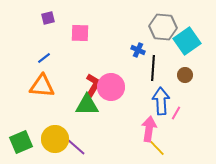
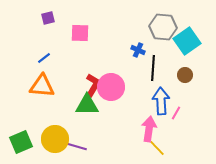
purple line: rotated 25 degrees counterclockwise
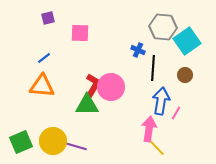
blue arrow: rotated 12 degrees clockwise
yellow circle: moved 2 px left, 2 px down
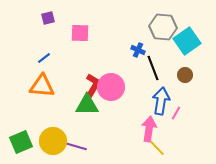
black line: rotated 25 degrees counterclockwise
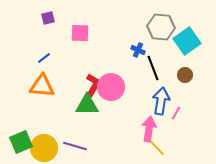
gray hexagon: moved 2 px left
yellow circle: moved 9 px left, 7 px down
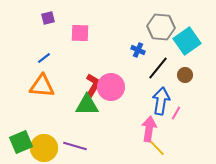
black line: moved 5 px right; rotated 60 degrees clockwise
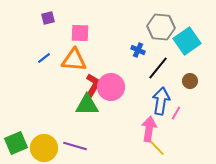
brown circle: moved 5 px right, 6 px down
orange triangle: moved 32 px right, 26 px up
green square: moved 5 px left, 1 px down
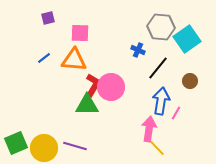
cyan square: moved 2 px up
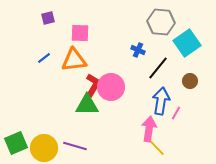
gray hexagon: moved 5 px up
cyan square: moved 4 px down
orange triangle: rotated 12 degrees counterclockwise
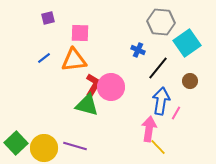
green triangle: rotated 15 degrees clockwise
green square: rotated 20 degrees counterclockwise
yellow line: moved 1 px right, 1 px up
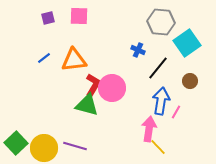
pink square: moved 1 px left, 17 px up
pink circle: moved 1 px right, 1 px down
pink line: moved 1 px up
